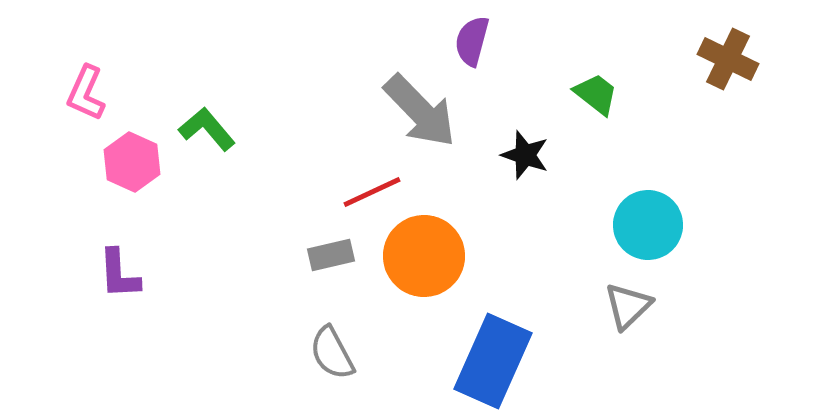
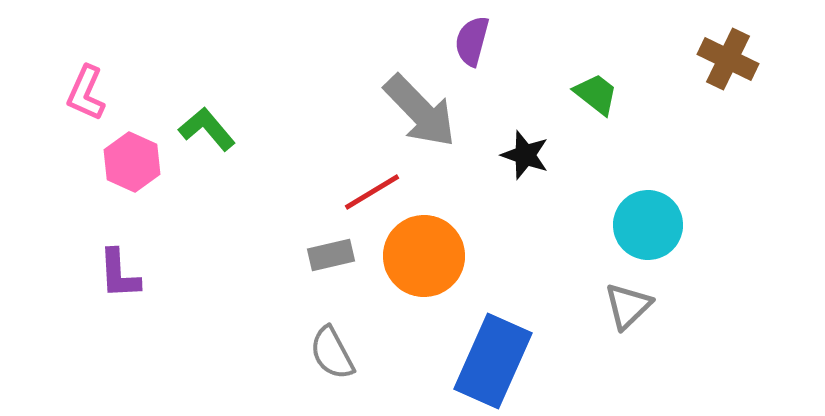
red line: rotated 6 degrees counterclockwise
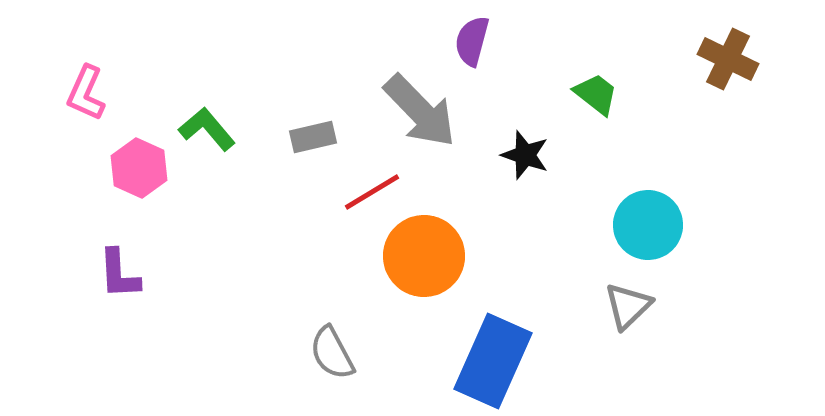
pink hexagon: moved 7 px right, 6 px down
gray rectangle: moved 18 px left, 118 px up
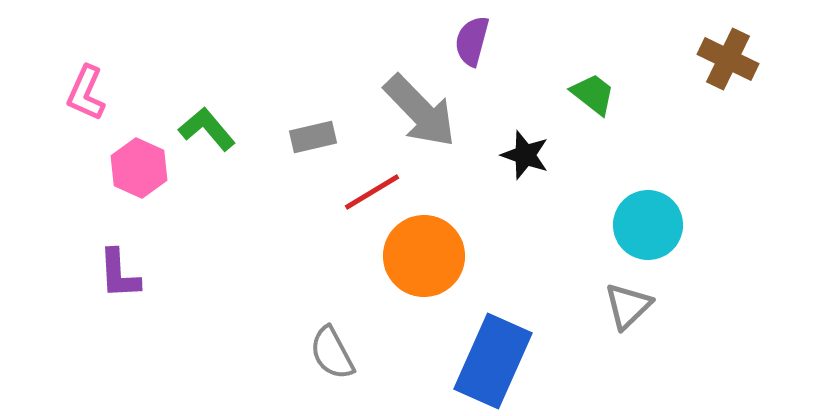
green trapezoid: moved 3 px left
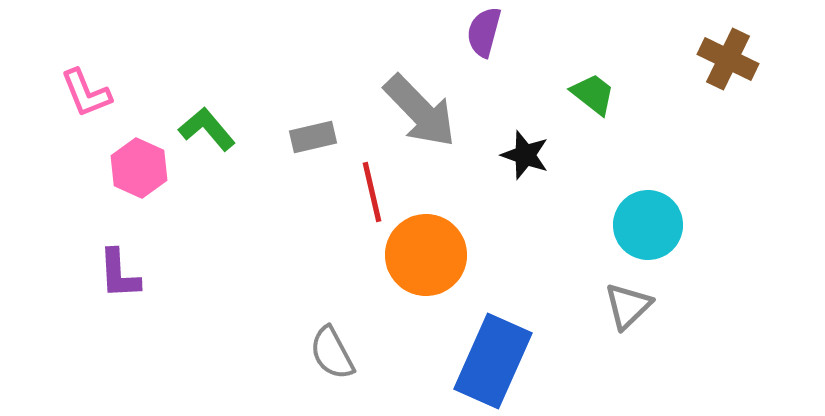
purple semicircle: moved 12 px right, 9 px up
pink L-shape: rotated 46 degrees counterclockwise
red line: rotated 72 degrees counterclockwise
orange circle: moved 2 px right, 1 px up
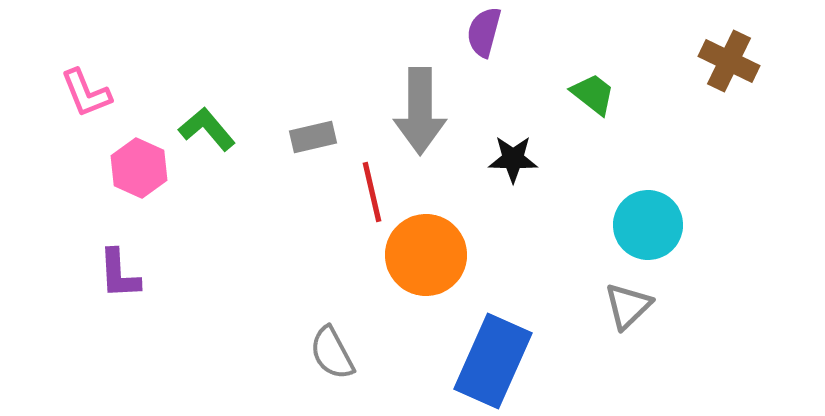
brown cross: moved 1 px right, 2 px down
gray arrow: rotated 44 degrees clockwise
black star: moved 12 px left, 4 px down; rotated 18 degrees counterclockwise
